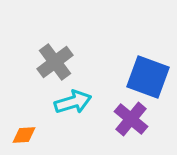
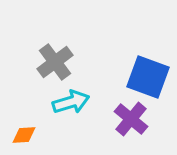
cyan arrow: moved 2 px left
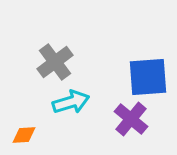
blue square: rotated 24 degrees counterclockwise
